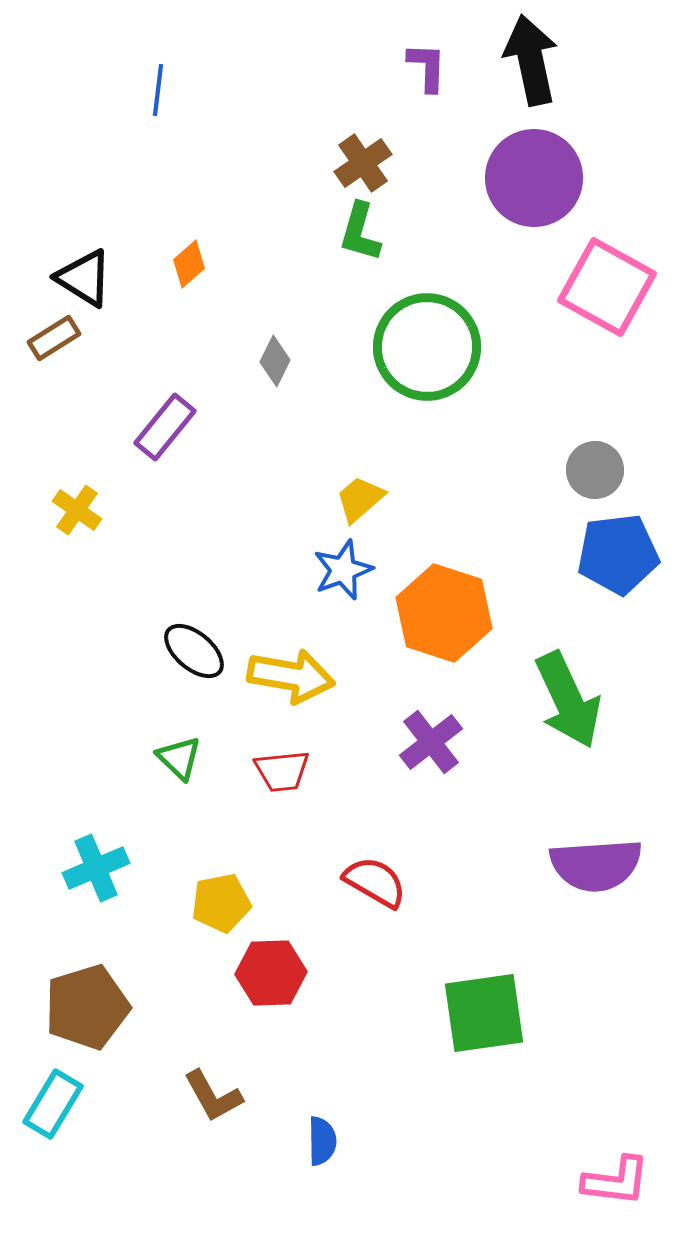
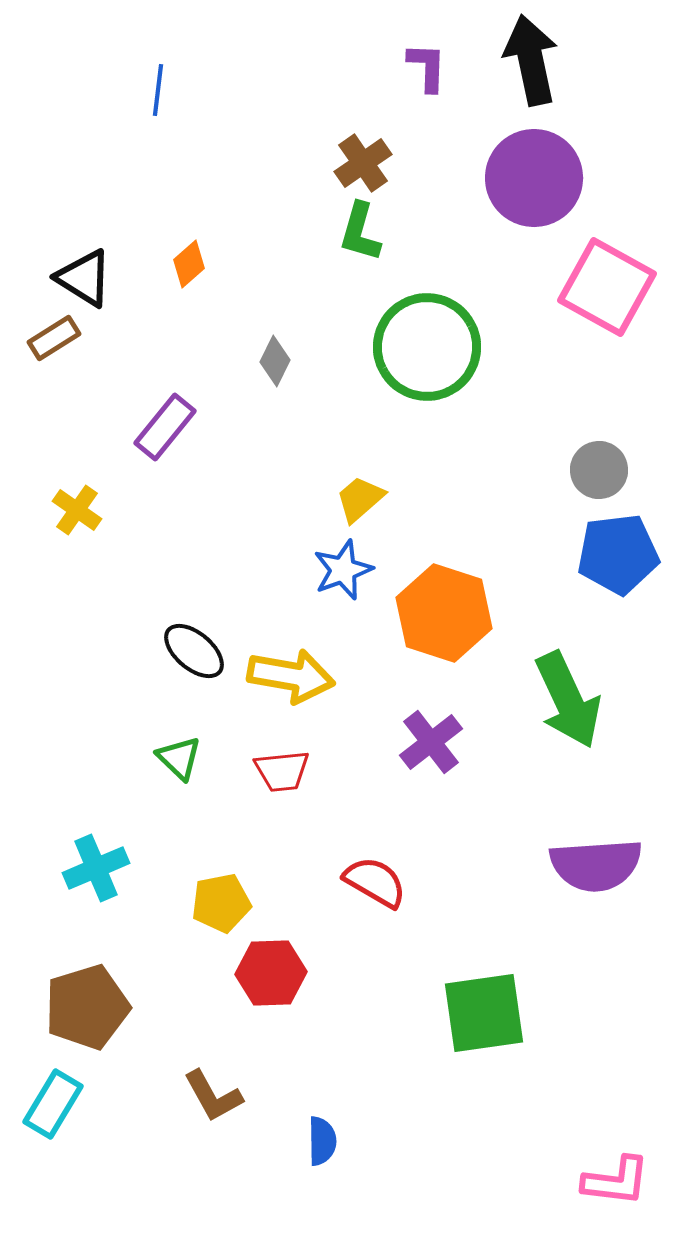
gray circle: moved 4 px right
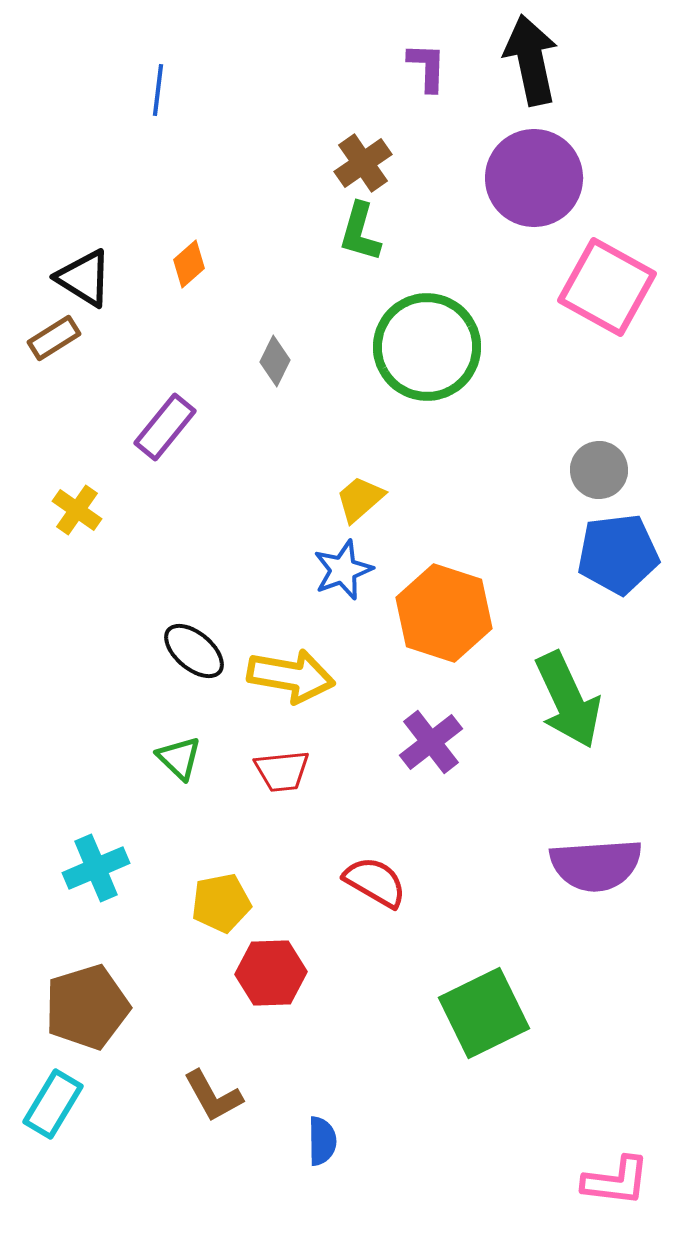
green square: rotated 18 degrees counterclockwise
